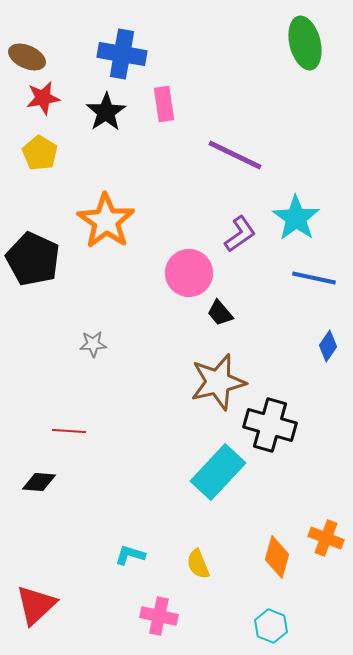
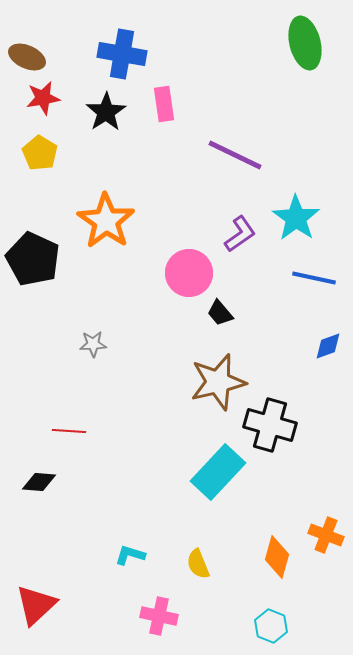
blue diamond: rotated 36 degrees clockwise
orange cross: moved 3 px up
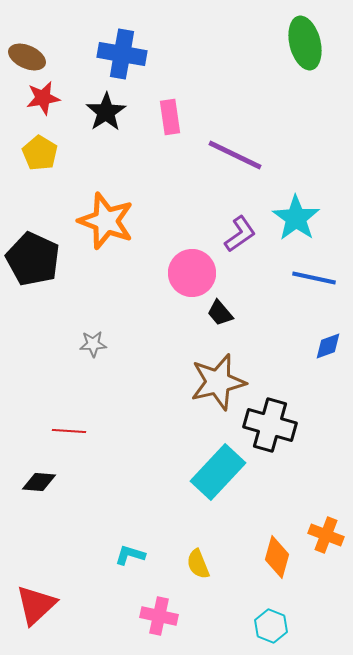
pink rectangle: moved 6 px right, 13 px down
orange star: rotated 14 degrees counterclockwise
pink circle: moved 3 px right
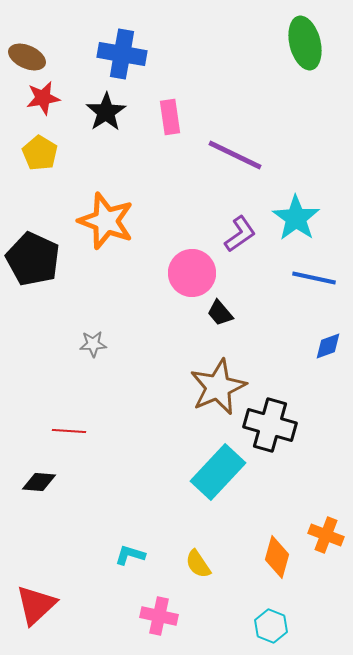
brown star: moved 5 px down; rotated 10 degrees counterclockwise
yellow semicircle: rotated 12 degrees counterclockwise
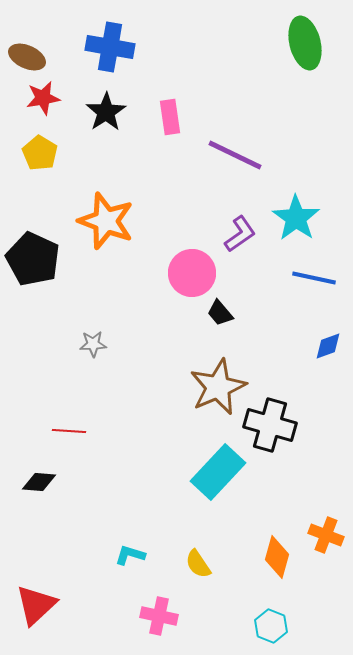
blue cross: moved 12 px left, 7 px up
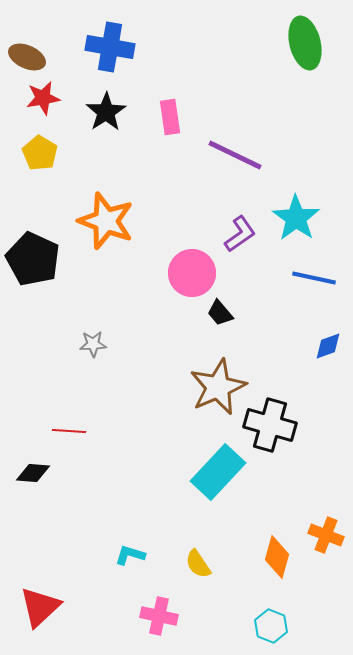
black diamond: moved 6 px left, 9 px up
red triangle: moved 4 px right, 2 px down
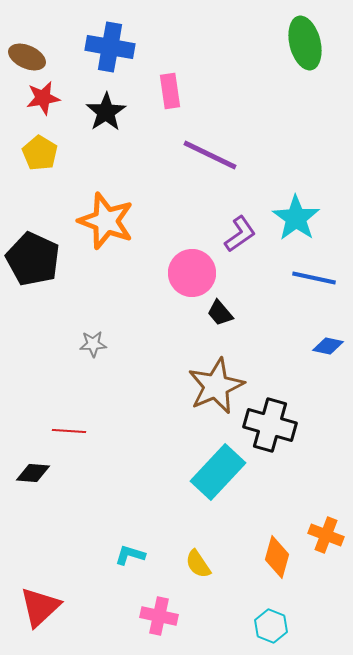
pink rectangle: moved 26 px up
purple line: moved 25 px left
blue diamond: rotated 32 degrees clockwise
brown star: moved 2 px left, 1 px up
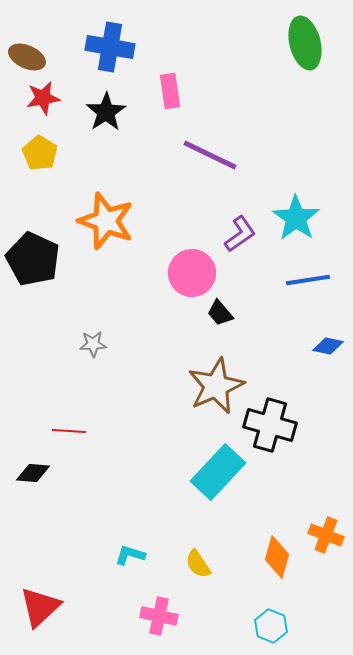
blue line: moved 6 px left, 2 px down; rotated 21 degrees counterclockwise
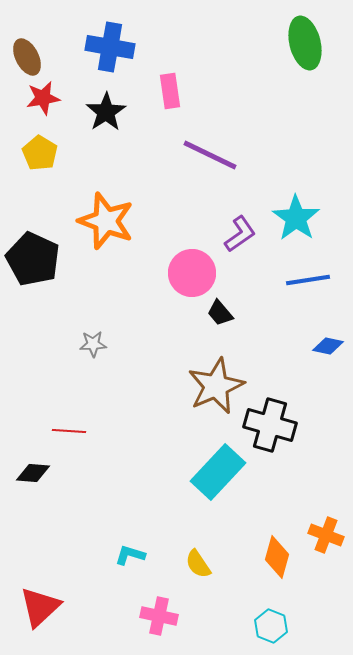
brown ellipse: rotated 39 degrees clockwise
